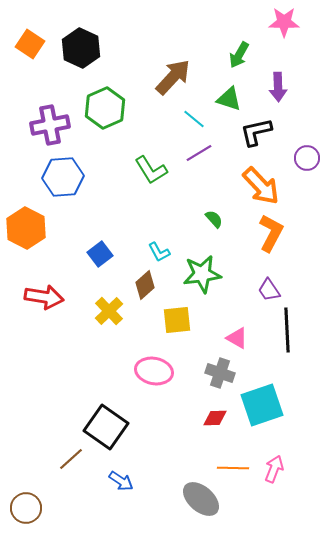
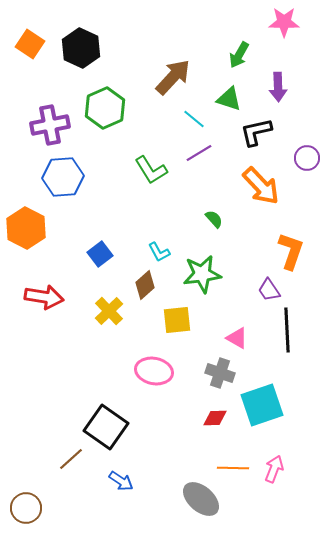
orange L-shape: moved 20 px right, 18 px down; rotated 9 degrees counterclockwise
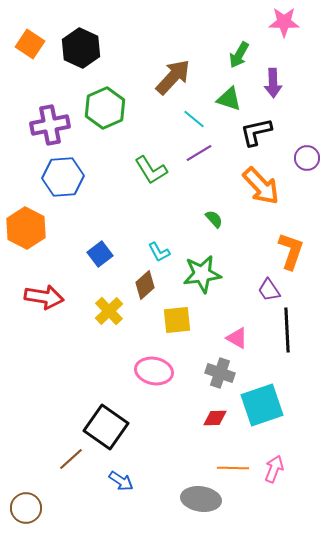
purple arrow: moved 5 px left, 4 px up
gray ellipse: rotated 33 degrees counterclockwise
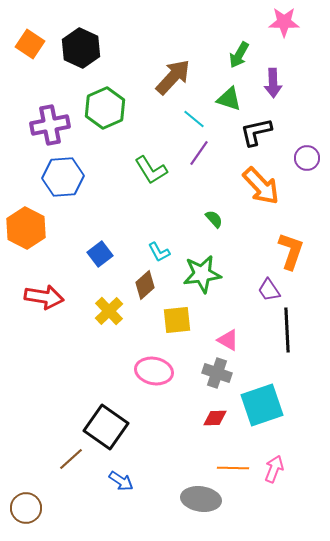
purple line: rotated 24 degrees counterclockwise
pink triangle: moved 9 px left, 2 px down
gray cross: moved 3 px left
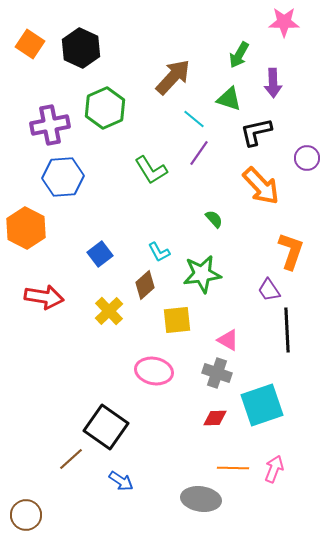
brown circle: moved 7 px down
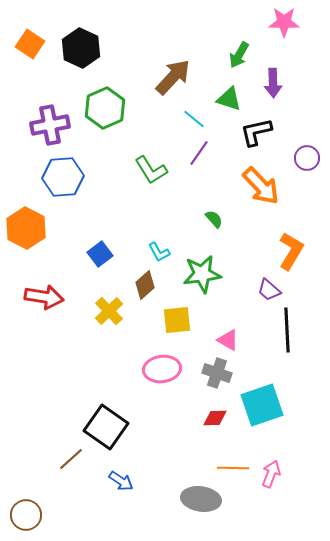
orange L-shape: rotated 12 degrees clockwise
purple trapezoid: rotated 15 degrees counterclockwise
pink ellipse: moved 8 px right, 2 px up; rotated 18 degrees counterclockwise
pink arrow: moved 3 px left, 5 px down
